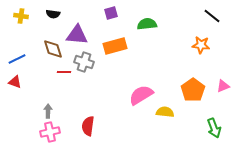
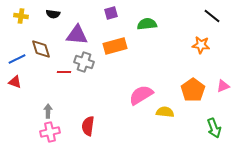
brown diamond: moved 12 px left
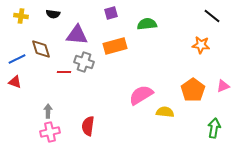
green arrow: rotated 150 degrees counterclockwise
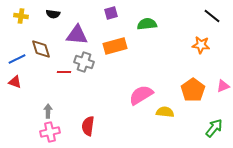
green arrow: rotated 30 degrees clockwise
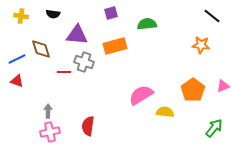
red triangle: moved 2 px right, 1 px up
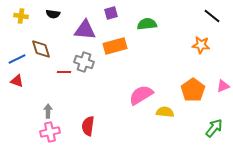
purple triangle: moved 8 px right, 5 px up
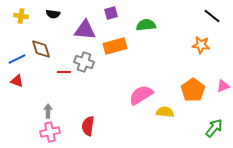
green semicircle: moved 1 px left, 1 px down
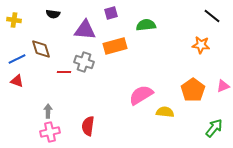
yellow cross: moved 7 px left, 4 px down
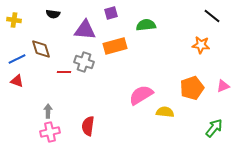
orange pentagon: moved 1 px left, 2 px up; rotated 15 degrees clockwise
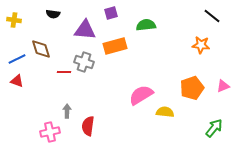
gray arrow: moved 19 px right
